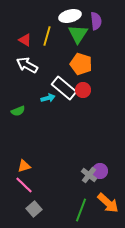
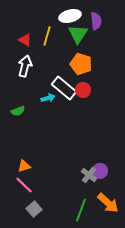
white arrow: moved 2 px left, 1 px down; rotated 75 degrees clockwise
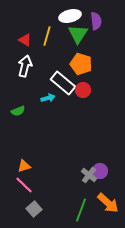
white rectangle: moved 1 px left, 5 px up
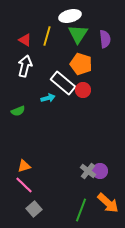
purple semicircle: moved 9 px right, 18 px down
gray cross: moved 1 px left, 4 px up
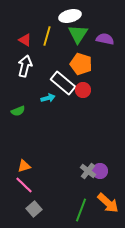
purple semicircle: rotated 72 degrees counterclockwise
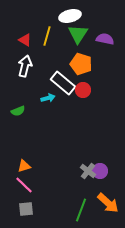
gray square: moved 8 px left; rotated 35 degrees clockwise
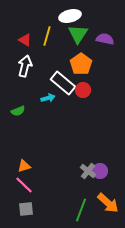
orange pentagon: rotated 20 degrees clockwise
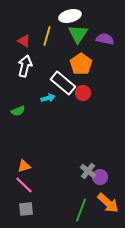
red triangle: moved 1 px left, 1 px down
red circle: moved 3 px down
purple circle: moved 6 px down
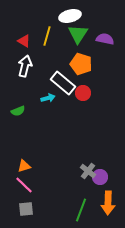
orange pentagon: rotated 20 degrees counterclockwise
orange arrow: rotated 50 degrees clockwise
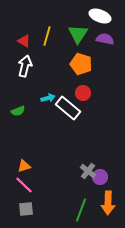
white ellipse: moved 30 px right; rotated 35 degrees clockwise
white rectangle: moved 5 px right, 25 px down
